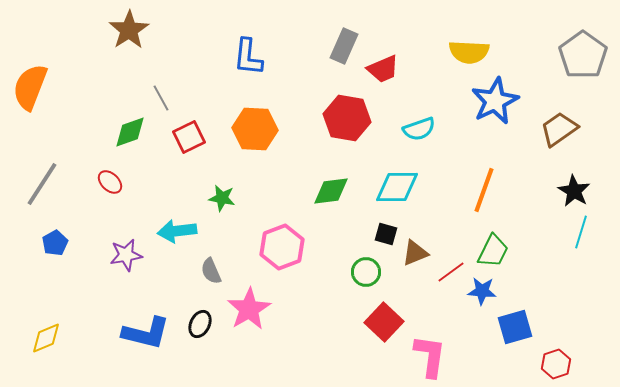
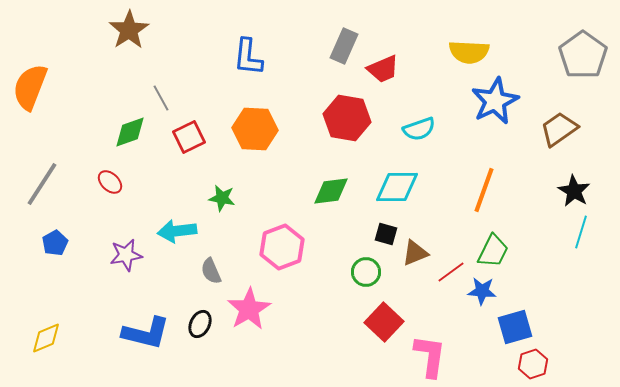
red hexagon at (556, 364): moved 23 px left
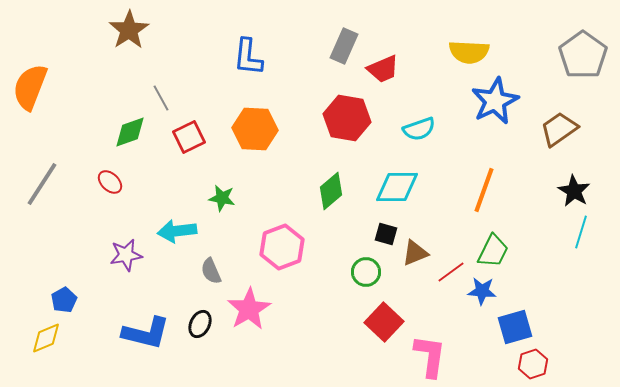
green diamond at (331, 191): rotated 33 degrees counterclockwise
blue pentagon at (55, 243): moved 9 px right, 57 px down
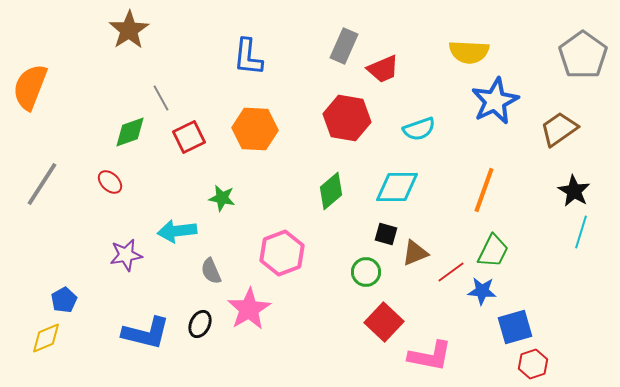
pink hexagon at (282, 247): moved 6 px down
pink L-shape at (430, 356): rotated 93 degrees clockwise
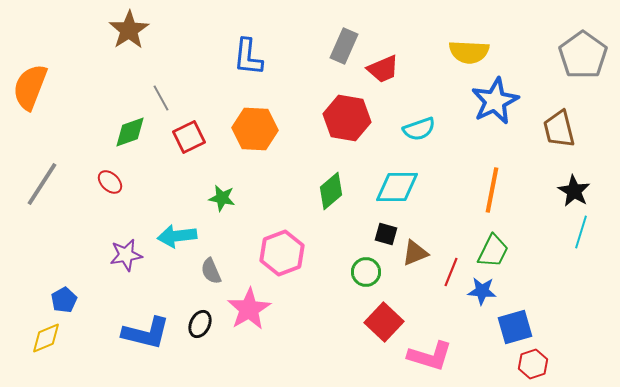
brown trapezoid at (559, 129): rotated 69 degrees counterclockwise
orange line at (484, 190): moved 8 px right; rotated 9 degrees counterclockwise
cyan arrow at (177, 231): moved 5 px down
red line at (451, 272): rotated 32 degrees counterclockwise
pink L-shape at (430, 356): rotated 6 degrees clockwise
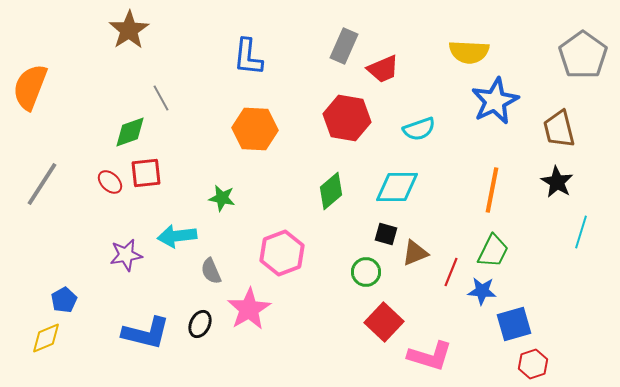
red square at (189, 137): moved 43 px left, 36 px down; rotated 20 degrees clockwise
black star at (574, 191): moved 17 px left, 9 px up
blue square at (515, 327): moved 1 px left, 3 px up
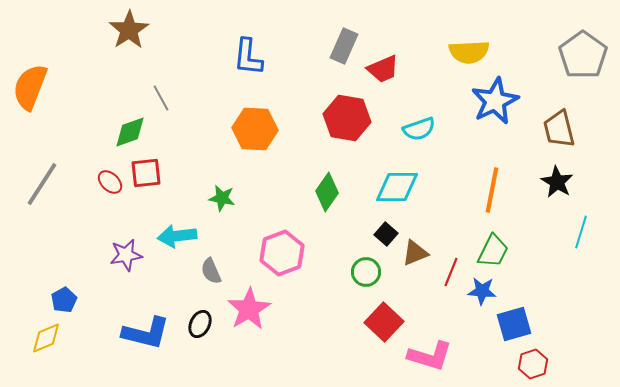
yellow semicircle at (469, 52): rotated 6 degrees counterclockwise
green diamond at (331, 191): moved 4 px left, 1 px down; rotated 15 degrees counterclockwise
black square at (386, 234): rotated 25 degrees clockwise
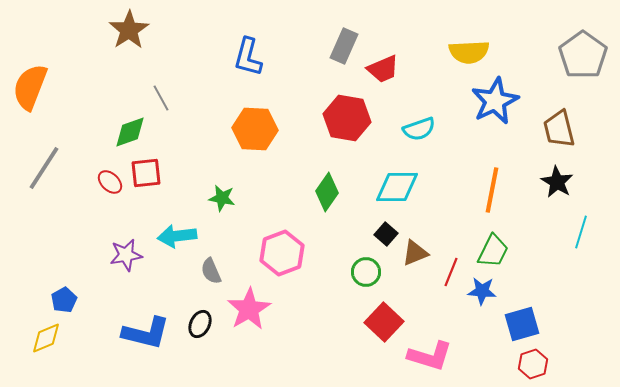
blue L-shape at (248, 57): rotated 9 degrees clockwise
gray line at (42, 184): moved 2 px right, 16 px up
blue square at (514, 324): moved 8 px right
